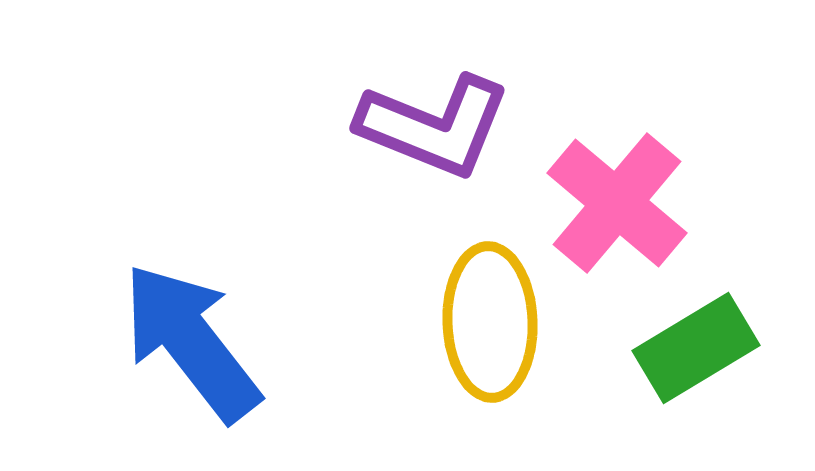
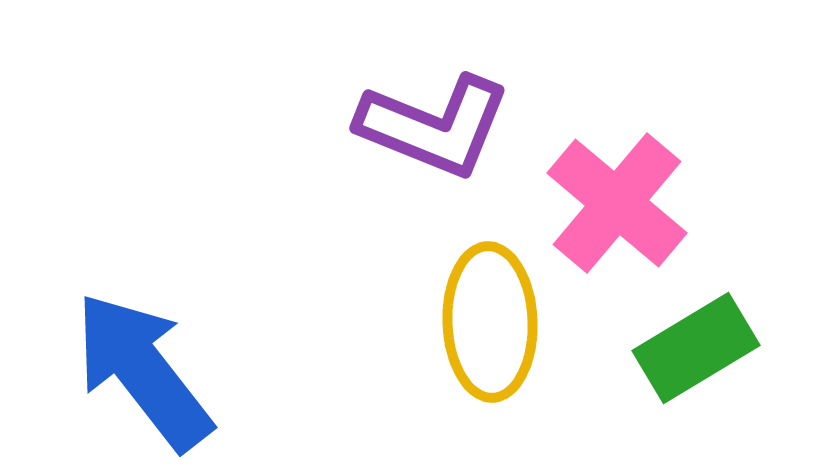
blue arrow: moved 48 px left, 29 px down
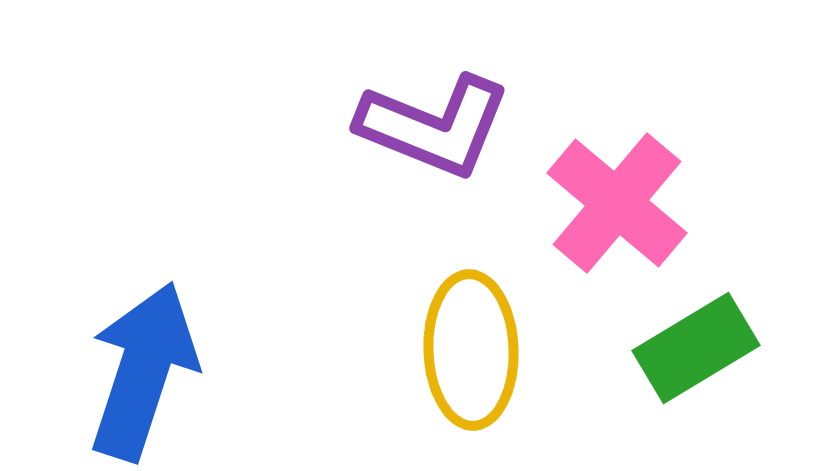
yellow ellipse: moved 19 px left, 28 px down
blue arrow: rotated 56 degrees clockwise
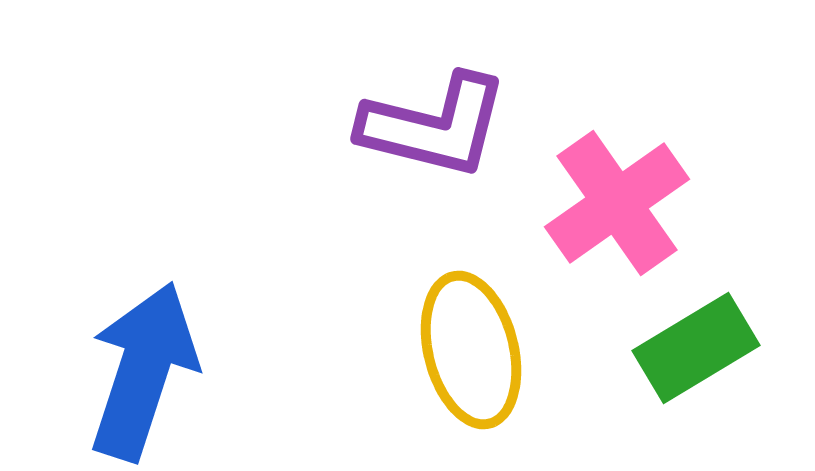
purple L-shape: rotated 8 degrees counterclockwise
pink cross: rotated 15 degrees clockwise
yellow ellipse: rotated 12 degrees counterclockwise
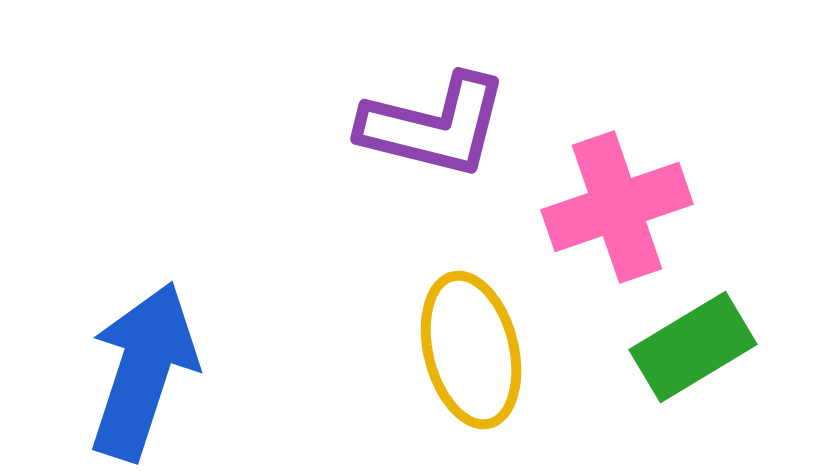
pink cross: moved 4 px down; rotated 16 degrees clockwise
green rectangle: moved 3 px left, 1 px up
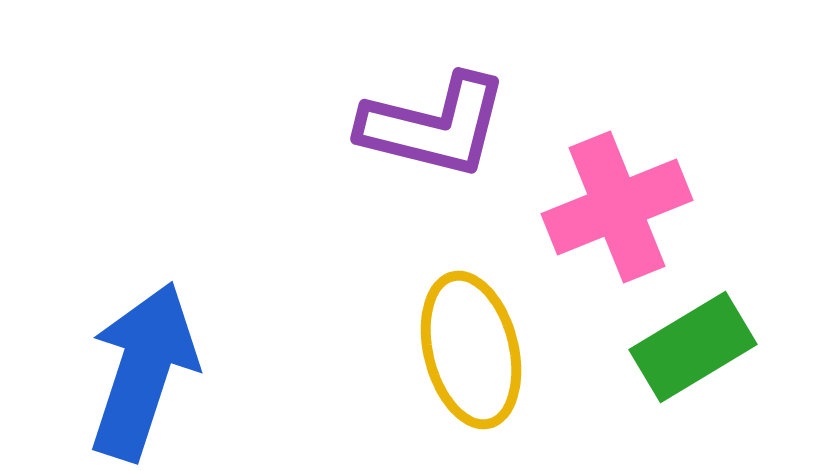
pink cross: rotated 3 degrees counterclockwise
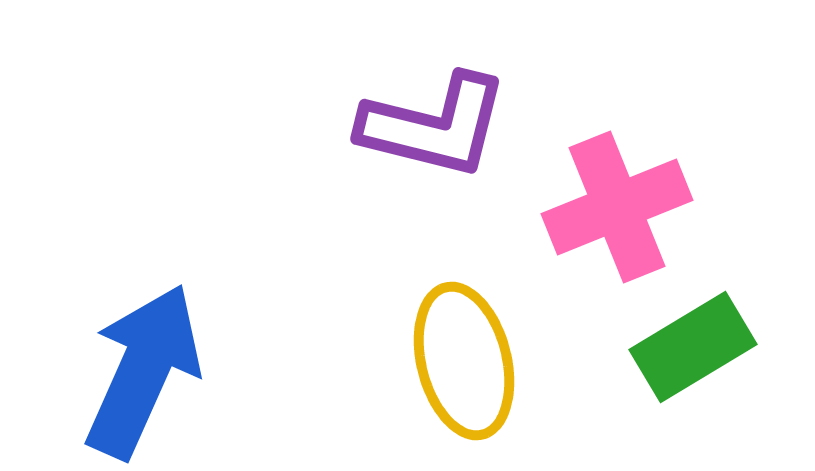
yellow ellipse: moved 7 px left, 11 px down
blue arrow: rotated 6 degrees clockwise
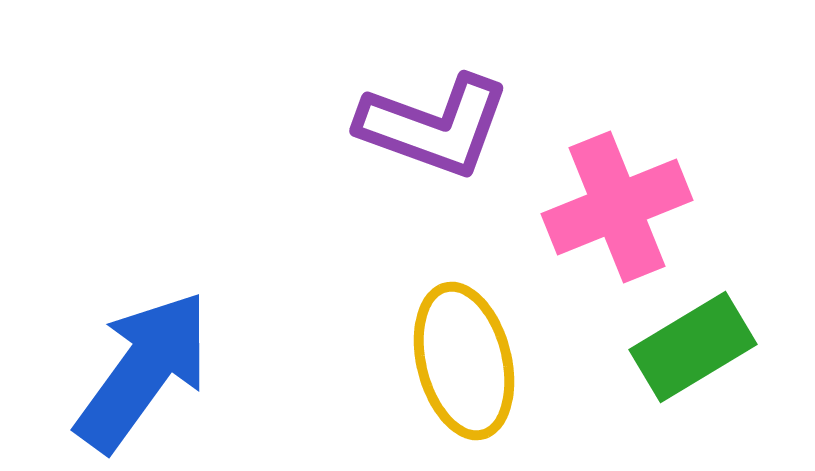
purple L-shape: rotated 6 degrees clockwise
blue arrow: rotated 12 degrees clockwise
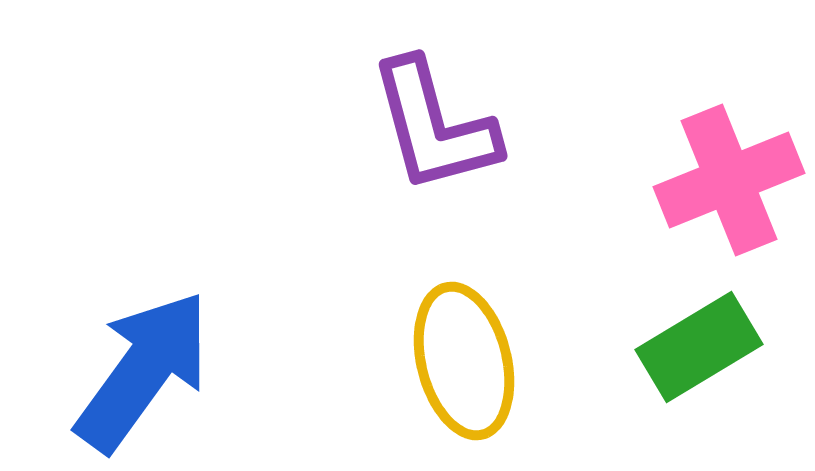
purple L-shape: rotated 55 degrees clockwise
pink cross: moved 112 px right, 27 px up
green rectangle: moved 6 px right
